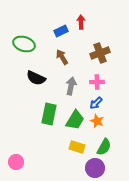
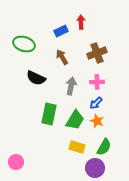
brown cross: moved 3 px left
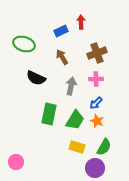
pink cross: moved 1 px left, 3 px up
